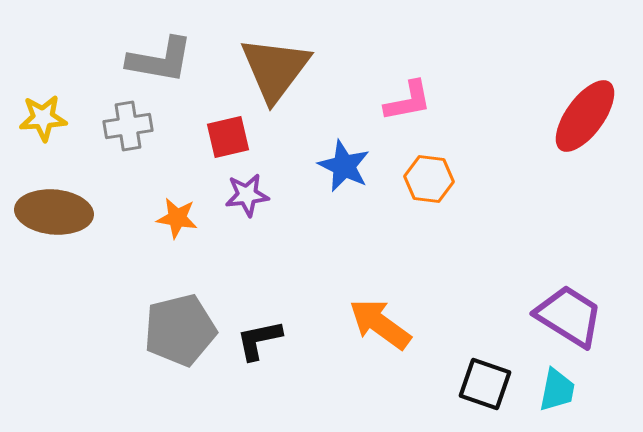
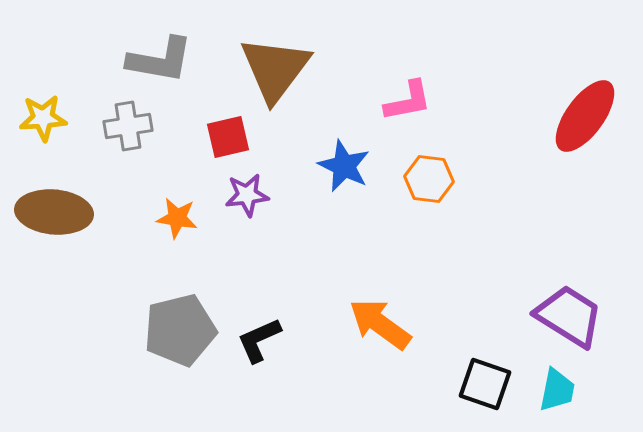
black L-shape: rotated 12 degrees counterclockwise
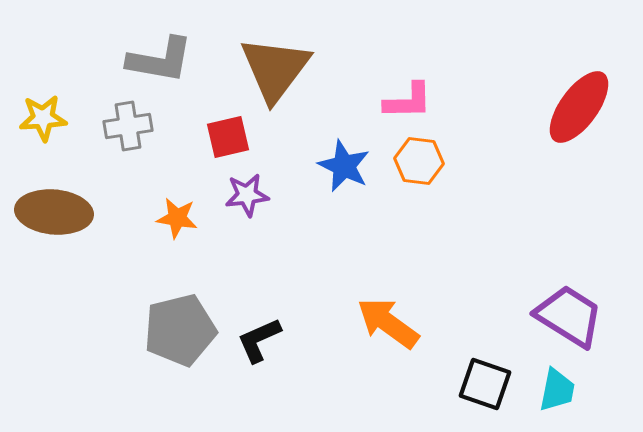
pink L-shape: rotated 10 degrees clockwise
red ellipse: moved 6 px left, 9 px up
orange hexagon: moved 10 px left, 18 px up
orange arrow: moved 8 px right, 1 px up
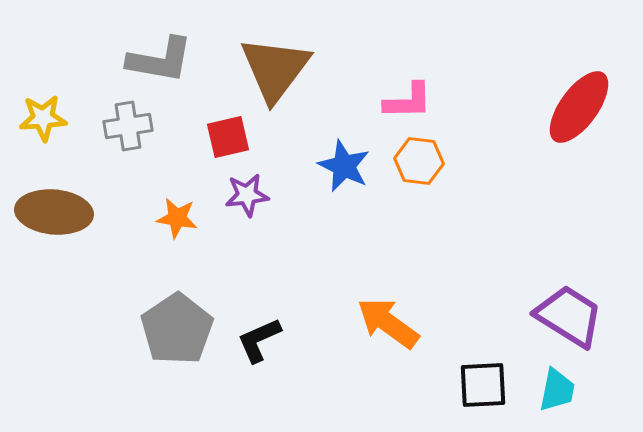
gray pentagon: moved 3 px left, 1 px up; rotated 20 degrees counterclockwise
black square: moved 2 px left, 1 px down; rotated 22 degrees counterclockwise
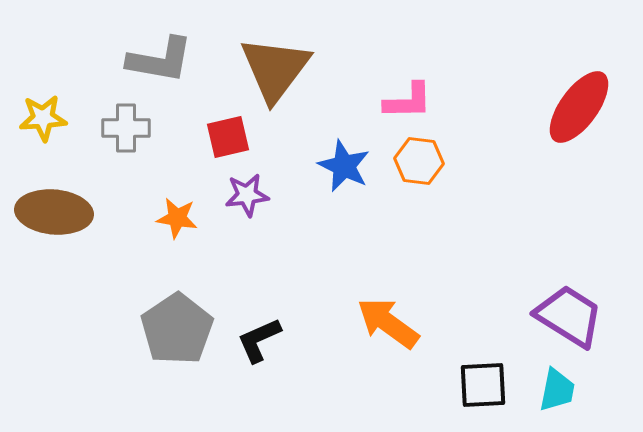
gray cross: moved 2 px left, 2 px down; rotated 9 degrees clockwise
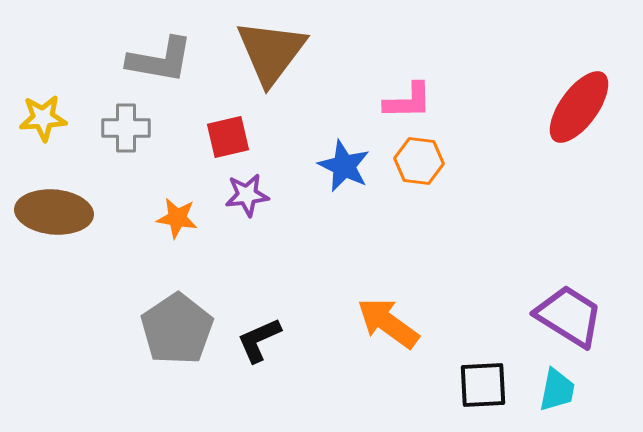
brown triangle: moved 4 px left, 17 px up
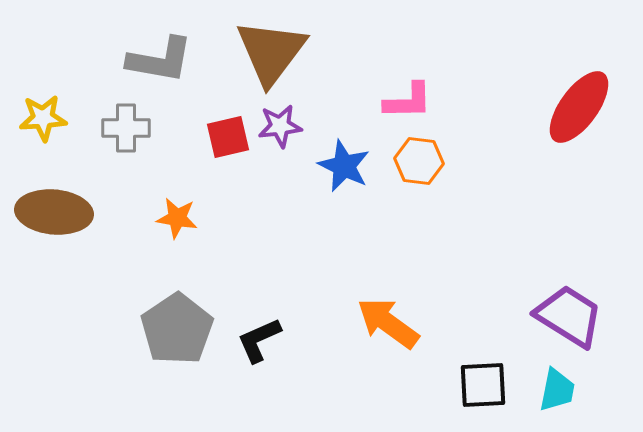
purple star: moved 33 px right, 69 px up
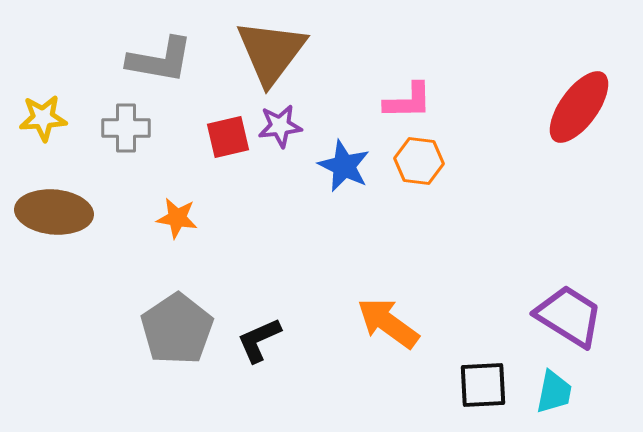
cyan trapezoid: moved 3 px left, 2 px down
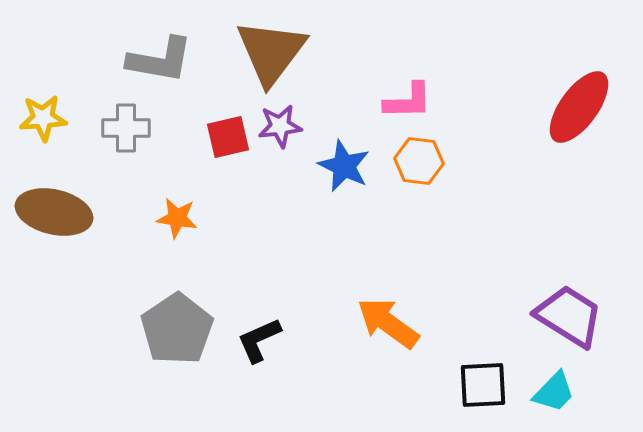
brown ellipse: rotated 8 degrees clockwise
cyan trapezoid: rotated 33 degrees clockwise
